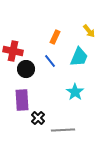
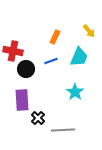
blue line: moved 1 px right; rotated 72 degrees counterclockwise
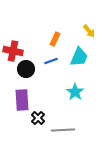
orange rectangle: moved 2 px down
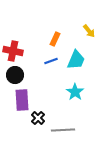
cyan trapezoid: moved 3 px left, 3 px down
black circle: moved 11 px left, 6 px down
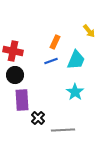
orange rectangle: moved 3 px down
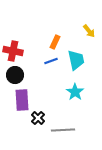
cyan trapezoid: rotated 35 degrees counterclockwise
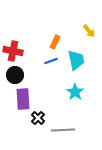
purple rectangle: moved 1 px right, 1 px up
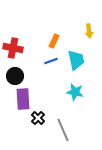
yellow arrow: rotated 32 degrees clockwise
orange rectangle: moved 1 px left, 1 px up
red cross: moved 3 px up
black circle: moved 1 px down
cyan star: rotated 24 degrees counterclockwise
gray line: rotated 70 degrees clockwise
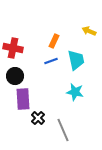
yellow arrow: rotated 120 degrees clockwise
